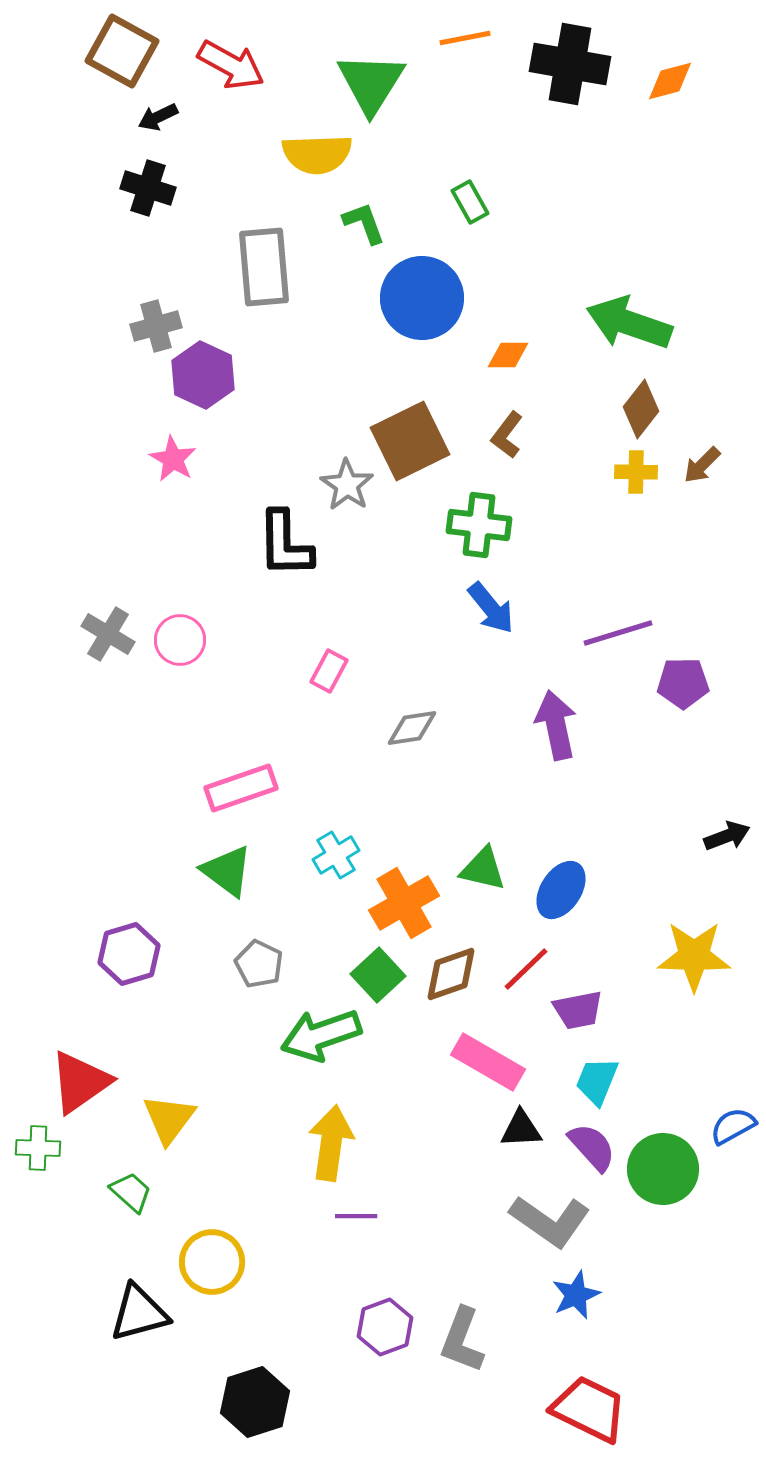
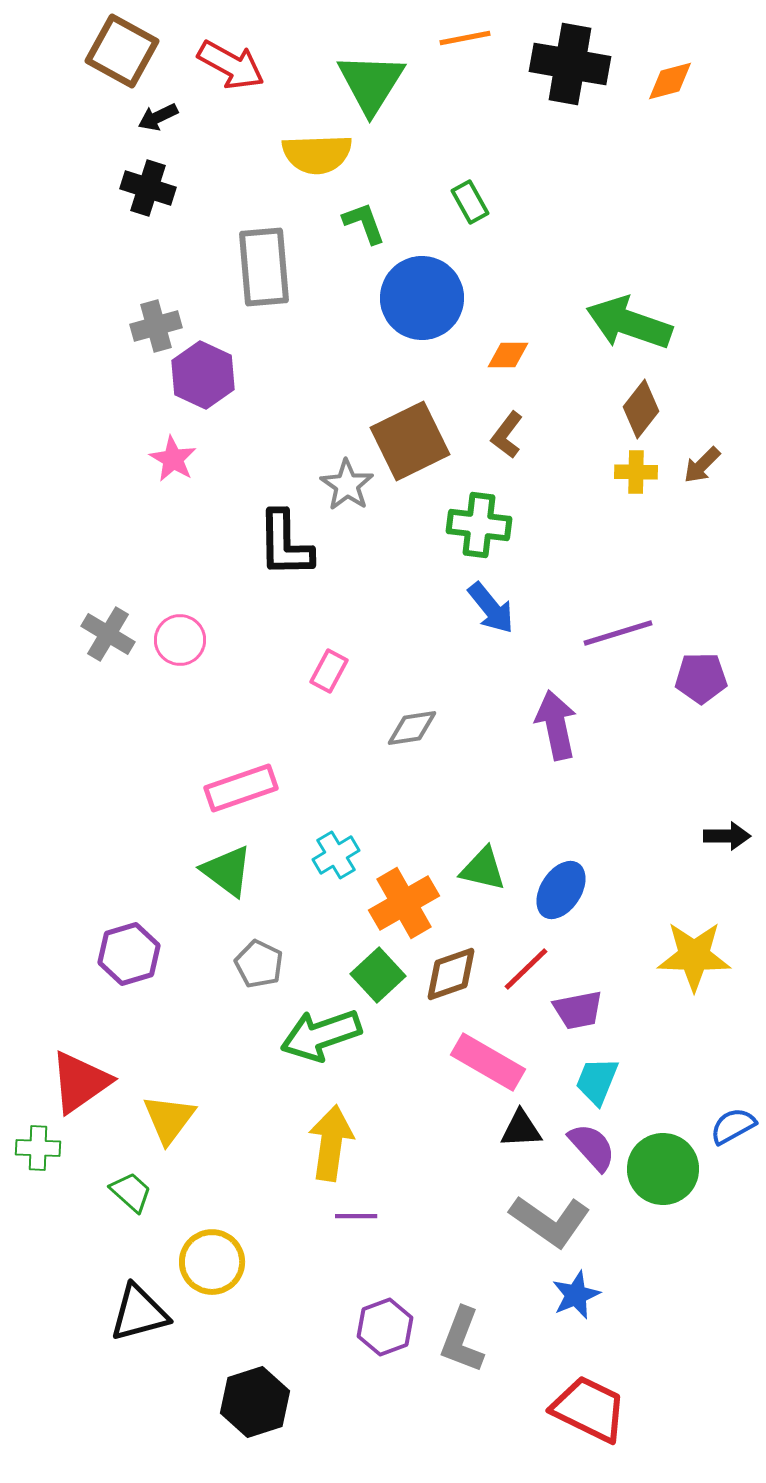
purple pentagon at (683, 683): moved 18 px right, 5 px up
black arrow at (727, 836): rotated 21 degrees clockwise
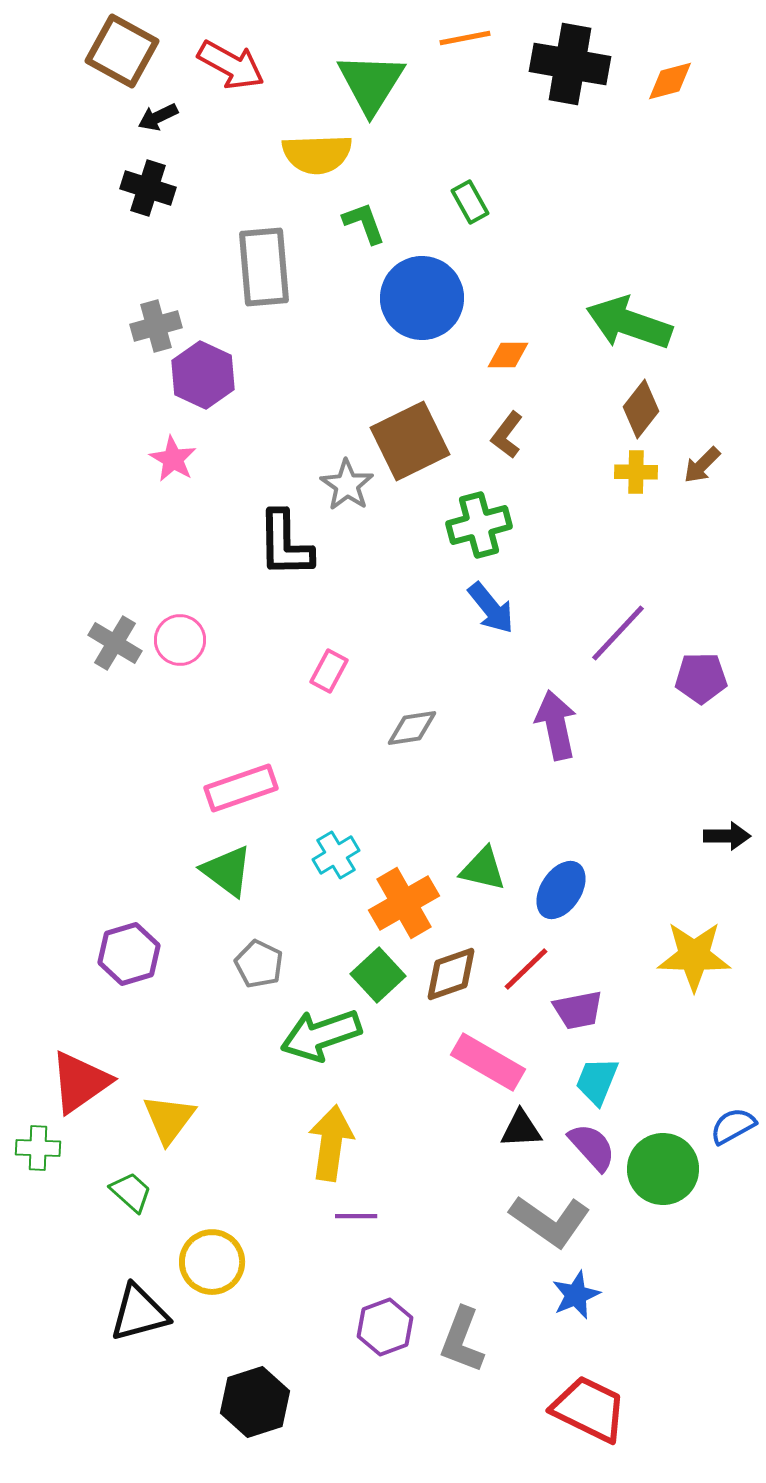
green cross at (479, 525): rotated 22 degrees counterclockwise
purple line at (618, 633): rotated 30 degrees counterclockwise
gray cross at (108, 634): moved 7 px right, 9 px down
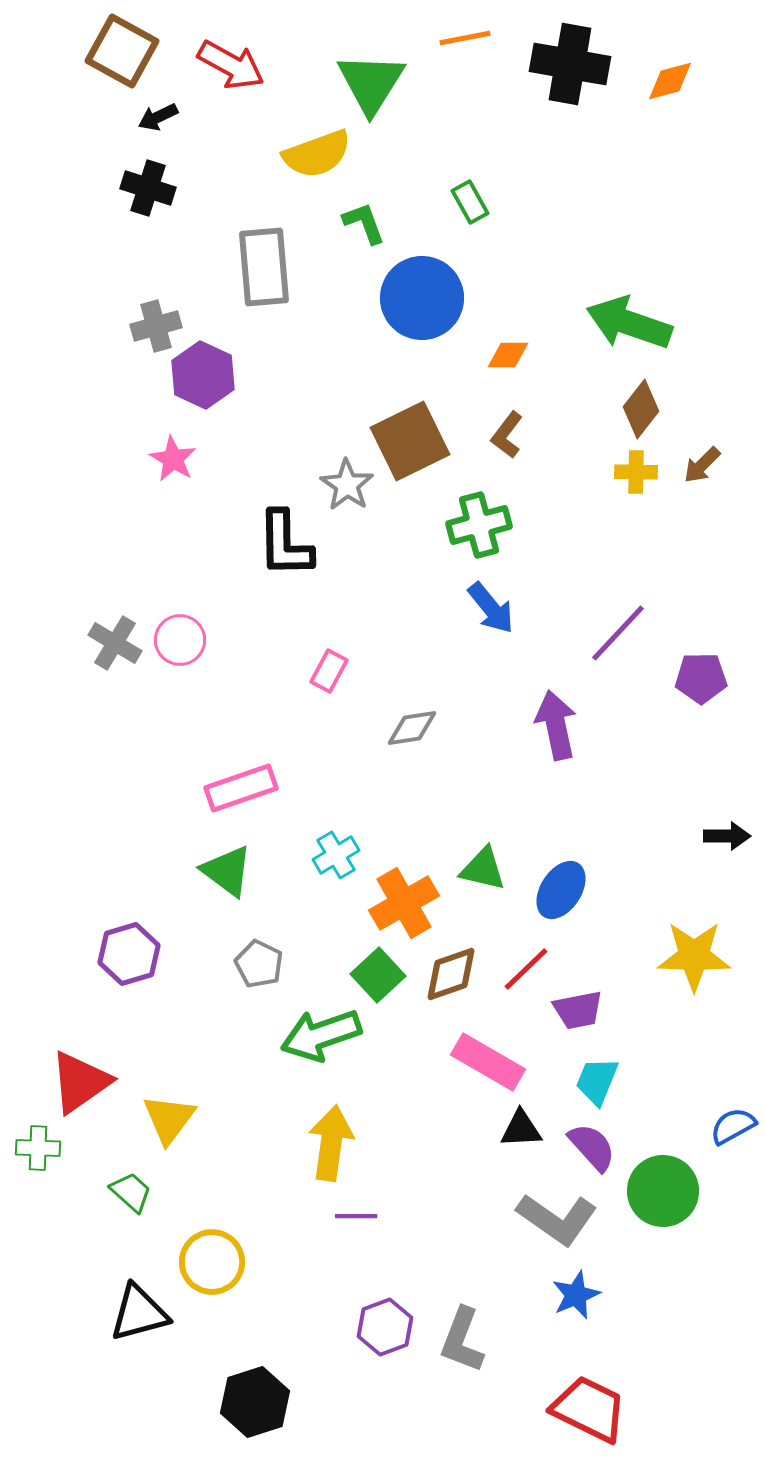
yellow semicircle at (317, 154): rotated 18 degrees counterclockwise
green circle at (663, 1169): moved 22 px down
gray L-shape at (550, 1221): moved 7 px right, 2 px up
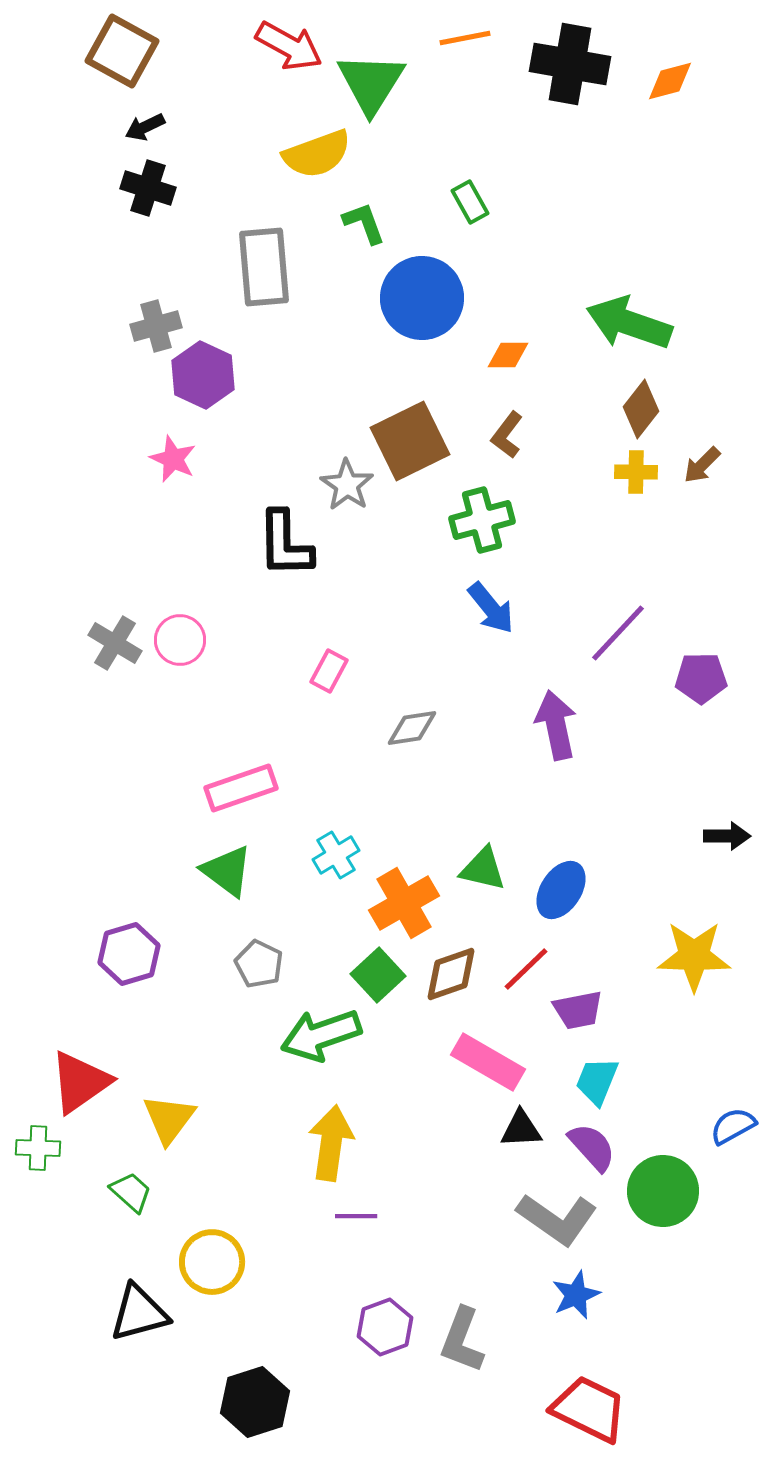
red arrow at (231, 65): moved 58 px right, 19 px up
black arrow at (158, 117): moved 13 px left, 10 px down
pink star at (173, 459): rotated 6 degrees counterclockwise
green cross at (479, 525): moved 3 px right, 5 px up
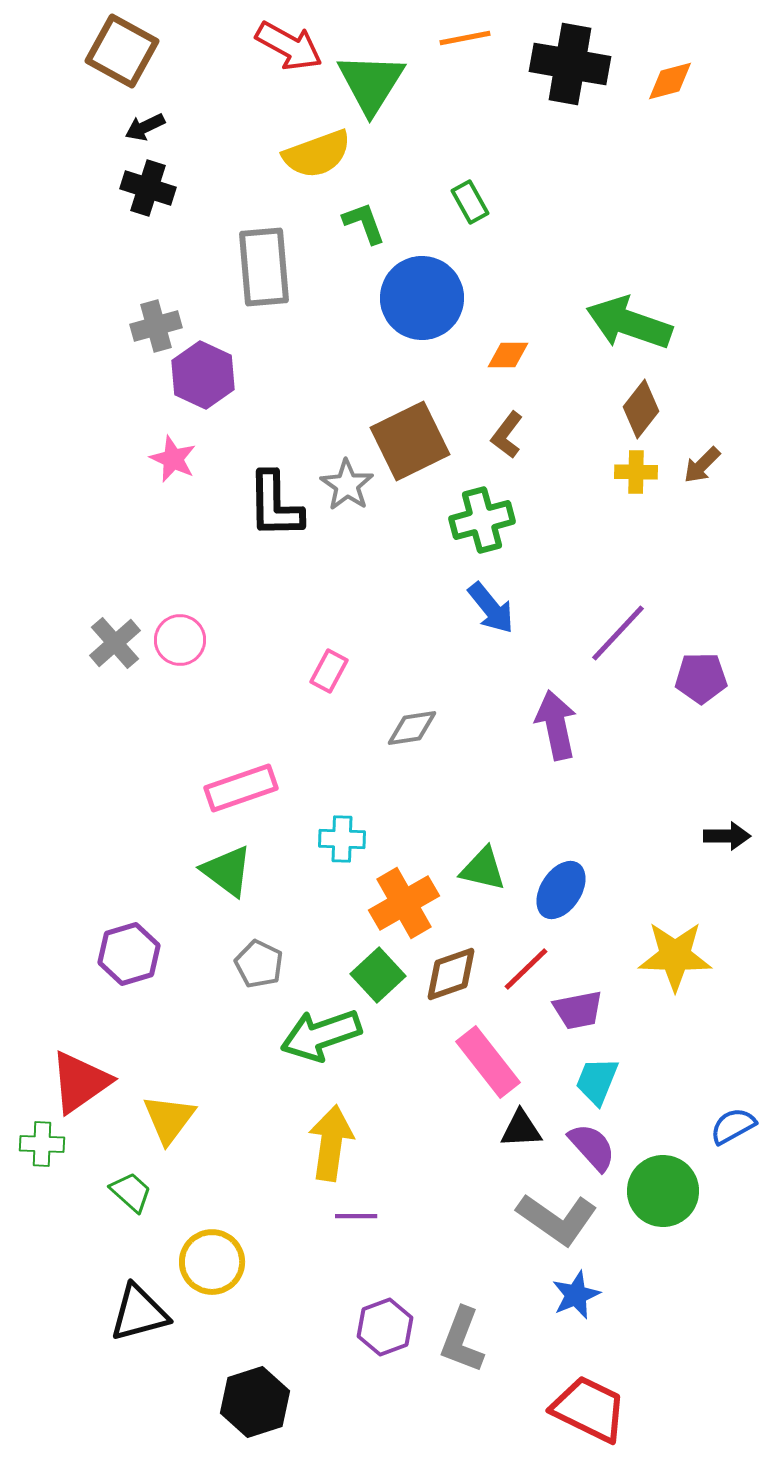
black L-shape at (285, 544): moved 10 px left, 39 px up
gray cross at (115, 643): rotated 18 degrees clockwise
cyan cross at (336, 855): moved 6 px right, 16 px up; rotated 33 degrees clockwise
yellow star at (694, 956): moved 19 px left
pink rectangle at (488, 1062): rotated 22 degrees clockwise
green cross at (38, 1148): moved 4 px right, 4 px up
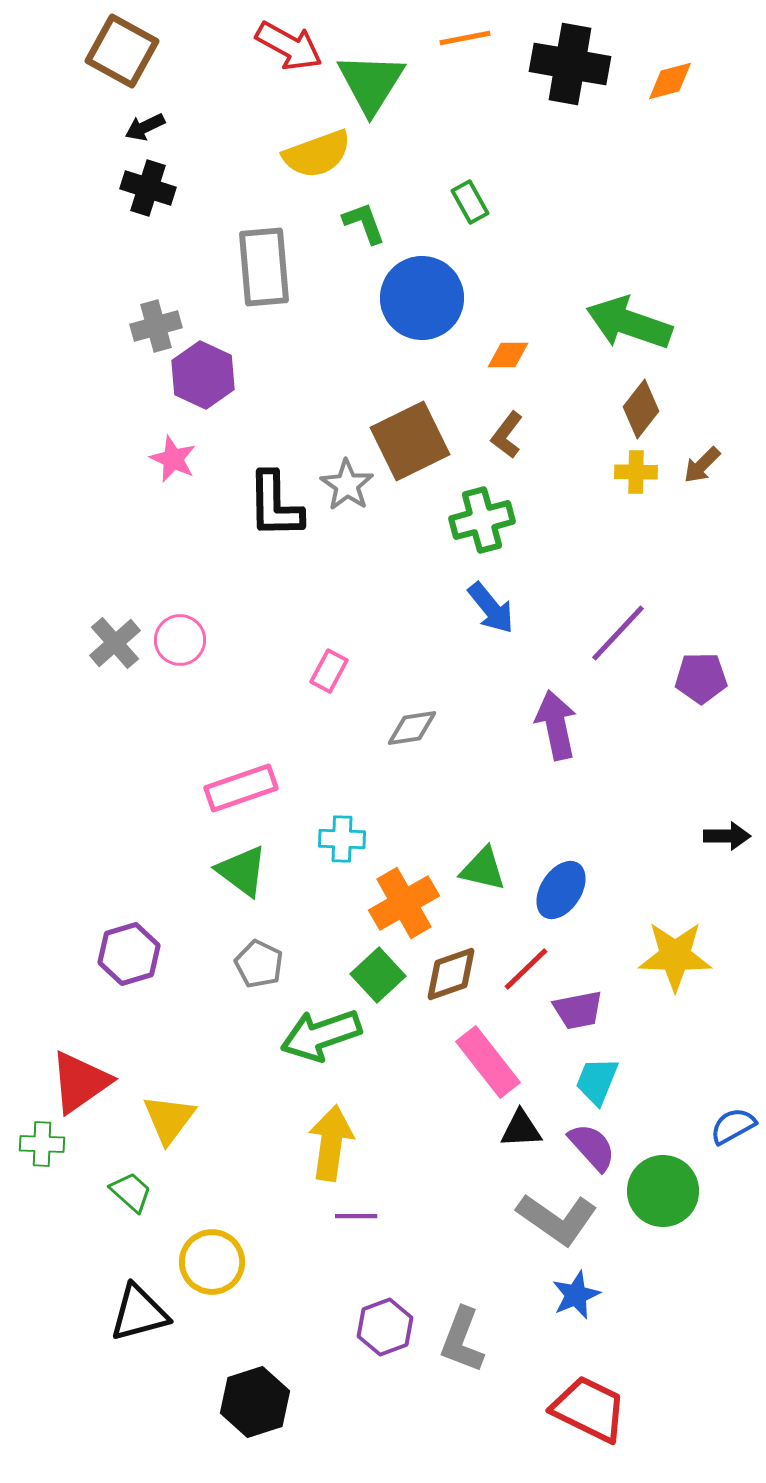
green triangle at (227, 871): moved 15 px right
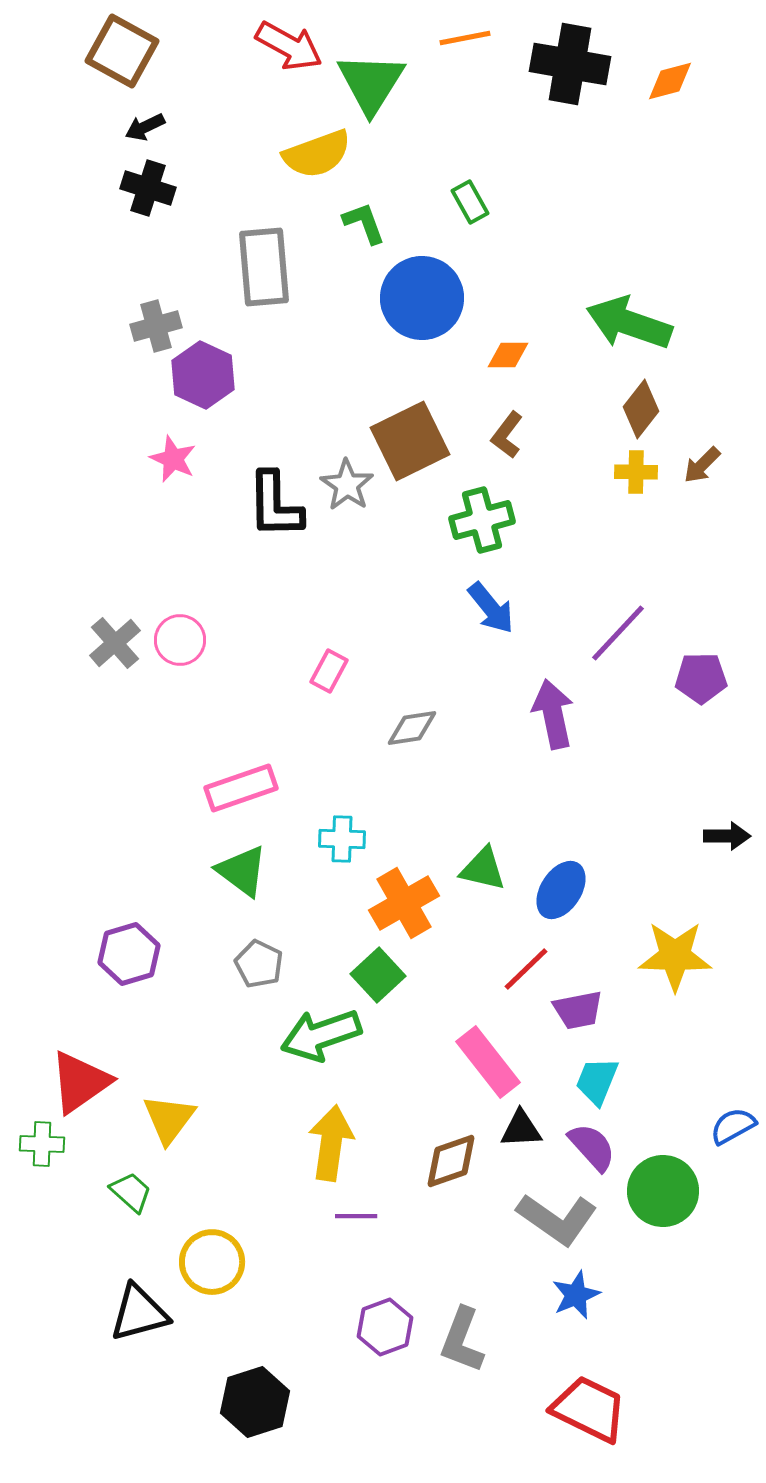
purple arrow at (556, 725): moved 3 px left, 11 px up
brown diamond at (451, 974): moved 187 px down
